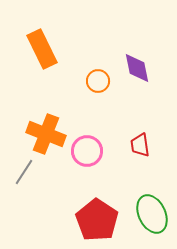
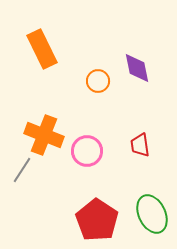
orange cross: moved 2 px left, 1 px down
gray line: moved 2 px left, 2 px up
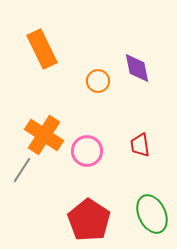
orange cross: rotated 12 degrees clockwise
red pentagon: moved 8 px left
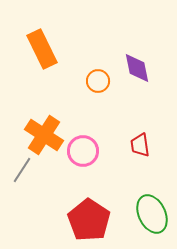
pink circle: moved 4 px left
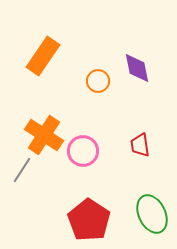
orange rectangle: moved 1 px right, 7 px down; rotated 60 degrees clockwise
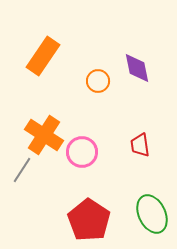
pink circle: moved 1 px left, 1 px down
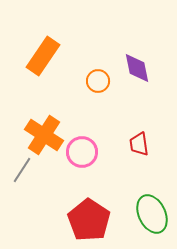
red trapezoid: moved 1 px left, 1 px up
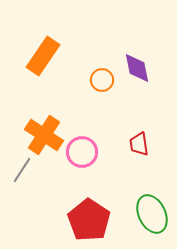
orange circle: moved 4 px right, 1 px up
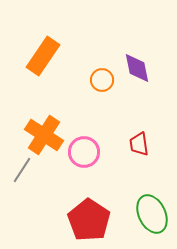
pink circle: moved 2 px right
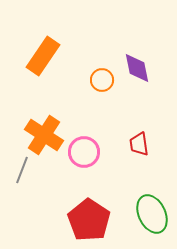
gray line: rotated 12 degrees counterclockwise
